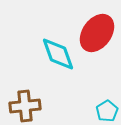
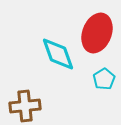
red ellipse: rotated 15 degrees counterclockwise
cyan pentagon: moved 3 px left, 32 px up
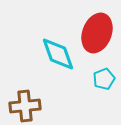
cyan pentagon: rotated 10 degrees clockwise
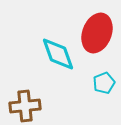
cyan pentagon: moved 4 px down
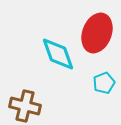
brown cross: rotated 20 degrees clockwise
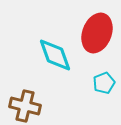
cyan diamond: moved 3 px left, 1 px down
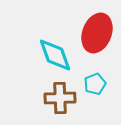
cyan pentagon: moved 9 px left, 1 px down
brown cross: moved 35 px right, 8 px up; rotated 16 degrees counterclockwise
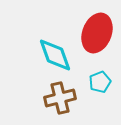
cyan pentagon: moved 5 px right, 2 px up
brown cross: rotated 12 degrees counterclockwise
